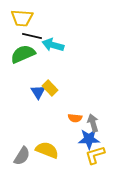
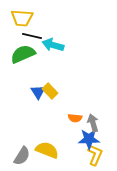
yellow rectangle: moved 3 px down
yellow L-shape: rotated 130 degrees clockwise
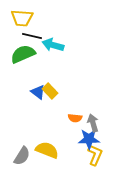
blue triangle: rotated 21 degrees counterclockwise
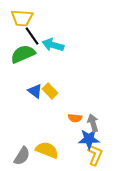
black line: rotated 42 degrees clockwise
blue triangle: moved 3 px left, 1 px up
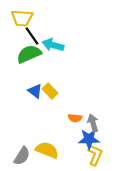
green semicircle: moved 6 px right
